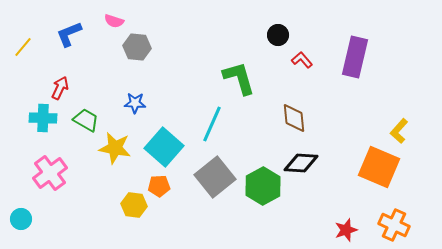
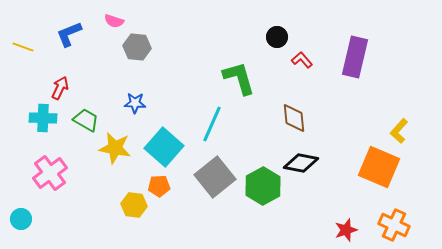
black circle: moved 1 px left, 2 px down
yellow line: rotated 70 degrees clockwise
black diamond: rotated 8 degrees clockwise
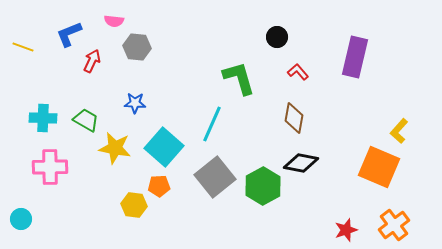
pink semicircle: rotated 12 degrees counterclockwise
red L-shape: moved 4 px left, 12 px down
red arrow: moved 32 px right, 27 px up
brown diamond: rotated 16 degrees clockwise
pink cross: moved 6 px up; rotated 36 degrees clockwise
orange cross: rotated 28 degrees clockwise
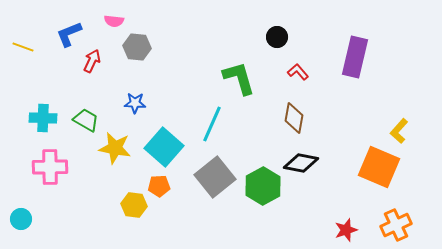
orange cross: moved 2 px right; rotated 12 degrees clockwise
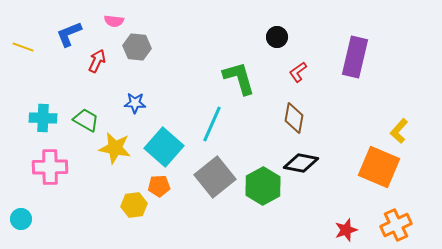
red arrow: moved 5 px right
red L-shape: rotated 85 degrees counterclockwise
yellow hexagon: rotated 15 degrees counterclockwise
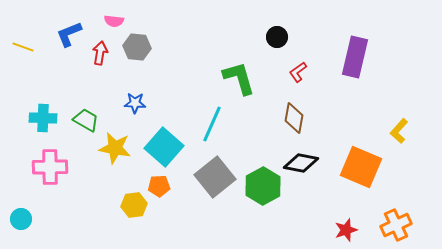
red arrow: moved 3 px right, 8 px up; rotated 15 degrees counterclockwise
orange square: moved 18 px left
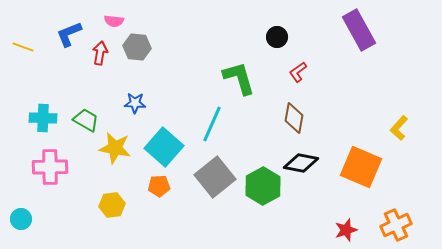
purple rectangle: moved 4 px right, 27 px up; rotated 42 degrees counterclockwise
yellow L-shape: moved 3 px up
yellow hexagon: moved 22 px left
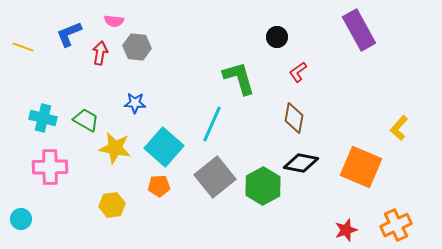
cyan cross: rotated 12 degrees clockwise
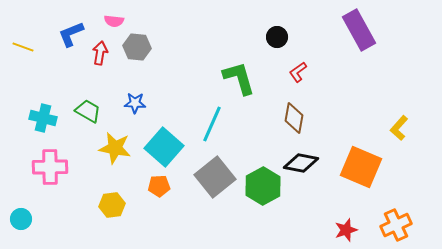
blue L-shape: moved 2 px right
green trapezoid: moved 2 px right, 9 px up
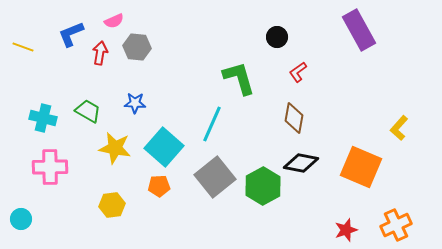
pink semicircle: rotated 30 degrees counterclockwise
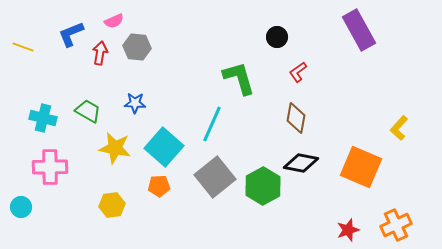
brown diamond: moved 2 px right
cyan circle: moved 12 px up
red star: moved 2 px right
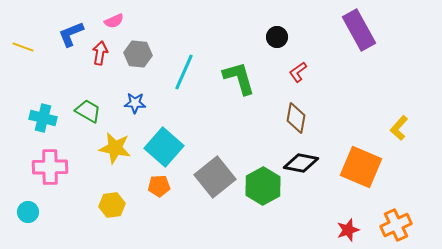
gray hexagon: moved 1 px right, 7 px down
cyan line: moved 28 px left, 52 px up
cyan circle: moved 7 px right, 5 px down
